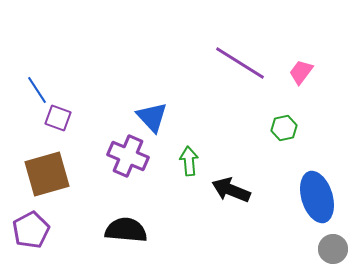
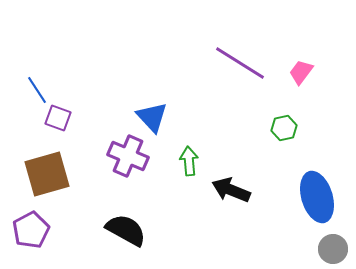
black semicircle: rotated 24 degrees clockwise
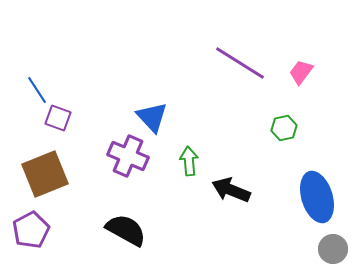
brown square: moved 2 px left; rotated 6 degrees counterclockwise
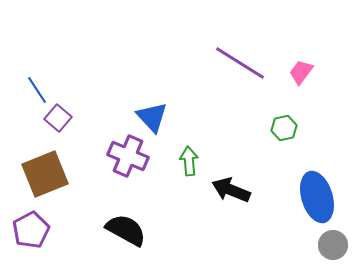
purple square: rotated 20 degrees clockwise
gray circle: moved 4 px up
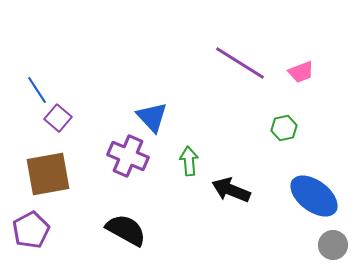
pink trapezoid: rotated 148 degrees counterclockwise
brown square: moved 3 px right; rotated 12 degrees clockwise
blue ellipse: moved 3 px left, 1 px up; rotated 36 degrees counterclockwise
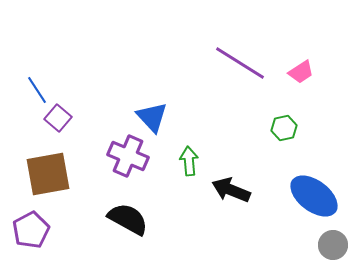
pink trapezoid: rotated 12 degrees counterclockwise
black semicircle: moved 2 px right, 11 px up
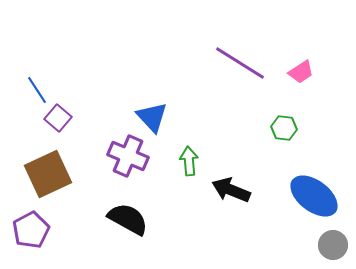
green hexagon: rotated 20 degrees clockwise
brown square: rotated 15 degrees counterclockwise
